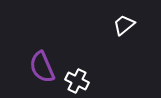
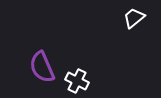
white trapezoid: moved 10 px right, 7 px up
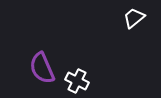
purple semicircle: moved 1 px down
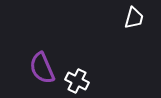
white trapezoid: rotated 145 degrees clockwise
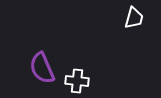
white cross: rotated 20 degrees counterclockwise
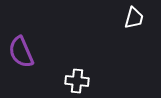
purple semicircle: moved 21 px left, 16 px up
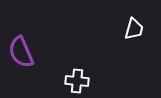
white trapezoid: moved 11 px down
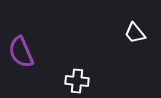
white trapezoid: moved 1 px right, 4 px down; rotated 125 degrees clockwise
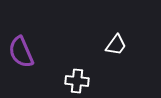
white trapezoid: moved 19 px left, 12 px down; rotated 105 degrees counterclockwise
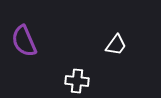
purple semicircle: moved 3 px right, 11 px up
